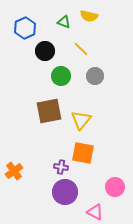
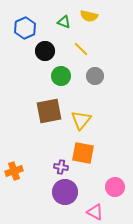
orange cross: rotated 18 degrees clockwise
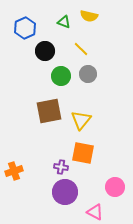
gray circle: moved 7 px left, 2 px up
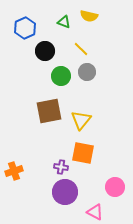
gray circle: moved 1 px left, 2 px up
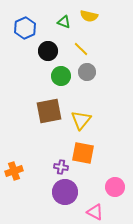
black circle: moved 3 px right
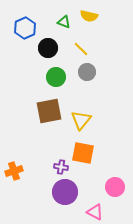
black circle: moved 3 px up
green circle: moved 5 px left, 1 px down
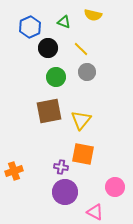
yellow semicircle: moved 4 px right, 1 px up
blue hexagon: moved 5 px right, 1 px up
orange square: moved 1 px down
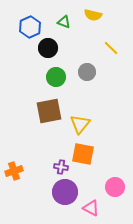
yellow line: moved 30 px right, 1 px up
yellow triangle: moved 1 px left, 4 px down
pink triangle: moved 4 px left, 4 px up
